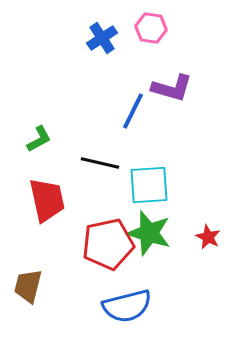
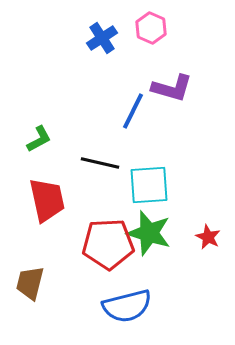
pink hexagon: rotated 16 degrees clockwise
red pentagon: rotated 9 degrees clockwise
brown trapezoid: moved 2 px right, 3 px up
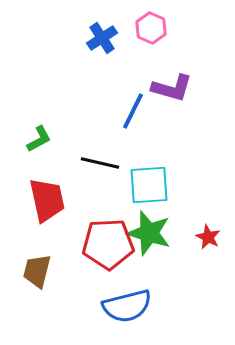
brown trapezoid: moved 7 px right, 12 px up
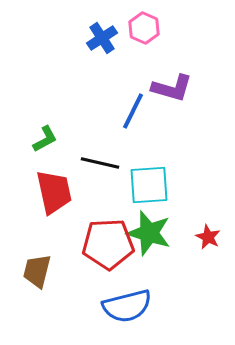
pink hexagon: moved 7 px left
green L-shape: moved 6 px right
red trapezoid: moved 7 px right, 8 px up
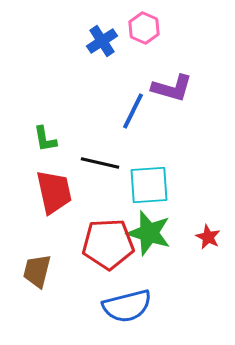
blue cross: moved 3 px down
green L-shape: rotated 108 degrees clockwise
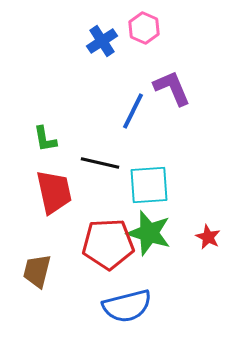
purple L-shape: rotated 129 degrees counterclockwise
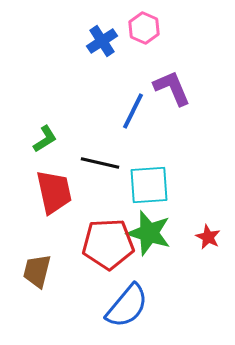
green L-shape: rotated 112 degrees counterclockwise
blue semicircle: rotated 36 degrees counterclockwise
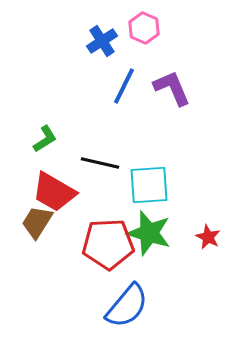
blue line: moved 9 px left, 25 px up
red trapezoid: rotated 132 degrees clockwise
brown trapezoid: moved 49 px up; rotated 18 degrees clockwise
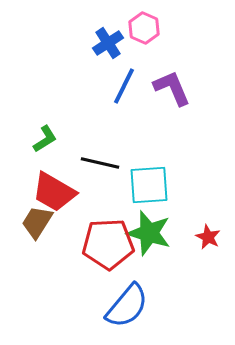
blue cross: moved 6 px right, 2 px down
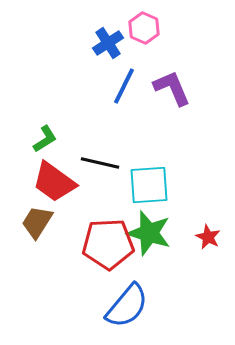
red trapezoid: moved 10 px up; rotated 6 degrees clockwise
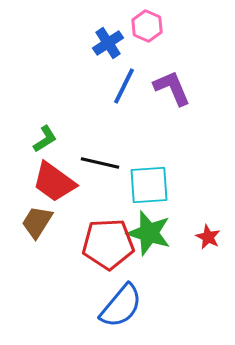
pink hexagon: moved 3 px right, 2 px up
blue semicircle: moved 6 px left
